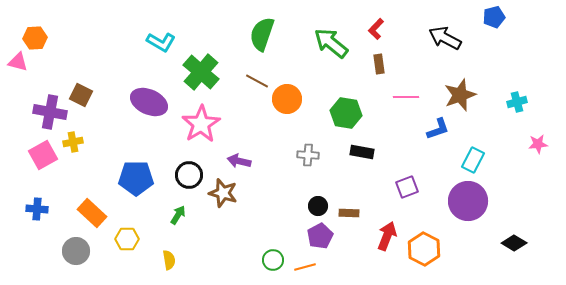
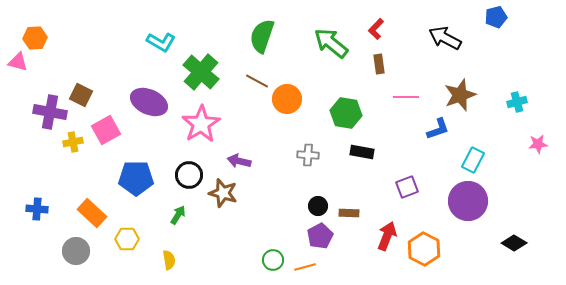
blue pentagon at (494, 17): moved 2 px right
green semicircle at (262, 34): moved 2 px down
pink square at (43, 155): moved 63 px right, 25 px up
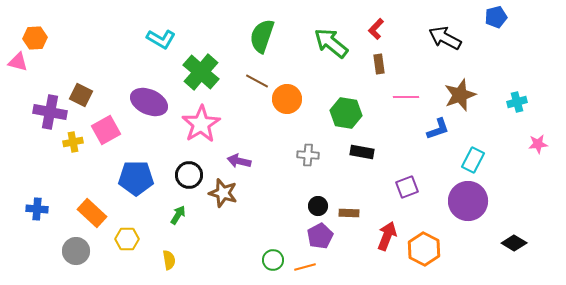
cyan L-shape at (161, 42): moved 3 px up
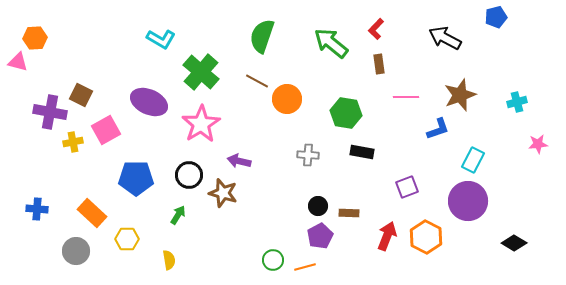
orange hexagon at (424, 249): moved 2 px right, 12 px up
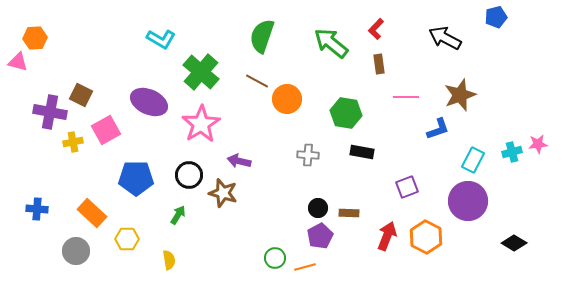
cyan cross at (517, 102): moved 5 px left, 50 px down
black circle at (318, 206): moved 2 px down
green circle at (273, 260): moved 2 px right, 2 px up
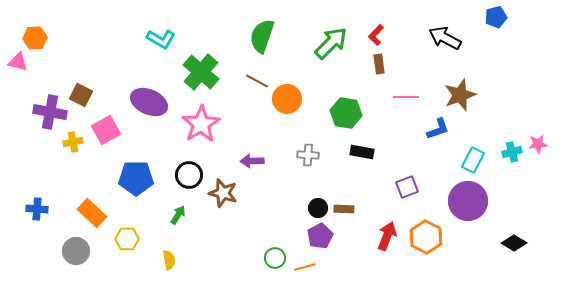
red L-shape at (376, 29): moved 6 px down
green arrow at (331, 43): rotated 96 degrees clockwise
purple arrow at (239, 161): moved 13 px right; rotated 15 degrees counterclockwise
brown rectangle at (349, 213): moved 5 px left, 4 px up
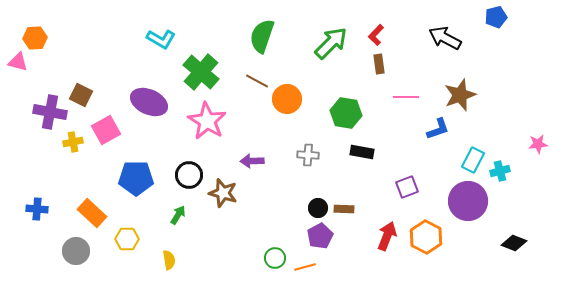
pink star at (201, 124): moved 6 px right, 3 px up; rotated 9 degrees counterclockwise
cyan cross at (512, 152): moved 12 px left, 19 px down
black diamond at (514, 243): rotated 10 degrees counterclockwise
